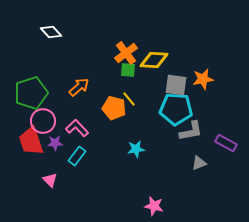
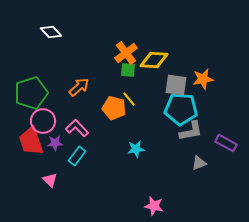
cyan pentagon: moved 5 px right
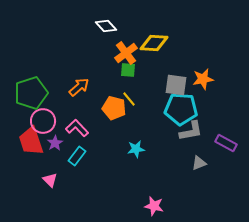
white diamond: moved 55 px right, 6 px up
yellow diamond: moved 17 px up
purple star: rotated 28 degrees counterclockwise
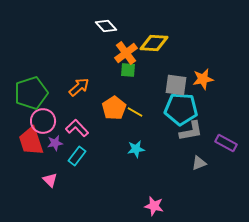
yellow line: moved 6 px right, 13 px down; rotated 21 degrees counterclockwise
orange pentagon: rotated 25 degrees clockwise
purple star: rotated 21 degrees clockwise
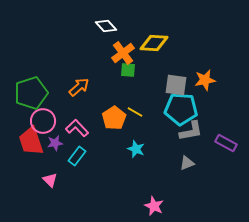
orange cross: moved 3 px left
orange star: moved 2 px right, 1 px down
orange pentagon: moved 10 px down
cyan star: rotated 30 degrees clockwise
gray triangle: moved 12 px left
pink star: rotated 12 degrees clockwise
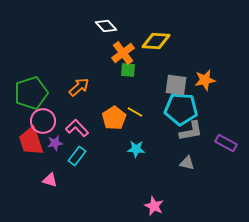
yellow diamond: moved 2 px right, 2 px up
cyan star: rotated 18 degrees counterclockwise
gray triangle: rotated 35 degrees clockwise
pink triangle: rotated 28 degrees counterclockwise
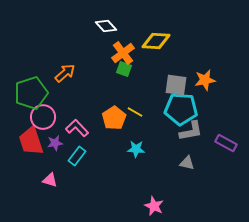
green square: moved 4 px left, 1 px up; rotated 14 degrees clockwise
orange arrow: moved 14 px left, 14 px up
pink circle: moved 4 px up
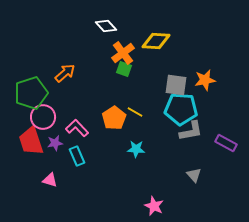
cyan rectangle: rotated 60 degrees counterclockwise
gray triangle: moved 7 px right, 12 px down; rotated 35 degrees clockwise
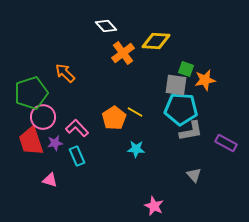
green square: moved 62 px right
orange arrow: rotated 95 degrees counterclockwise
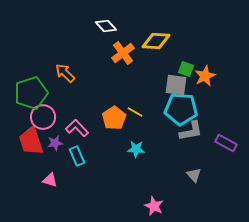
orange star: moved 4 px up; rotated 15 degrees counterclockwise
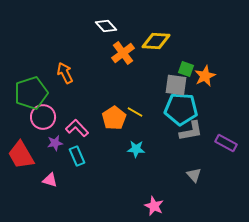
orange arrow: rotated 20 degrees clockwise
red trapezoid: moved 10 px left, 14 px down; rotated 12 degrees counterclockwise
